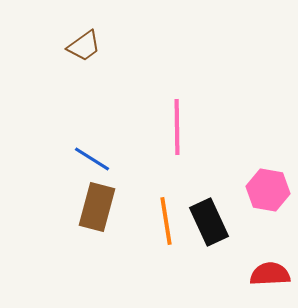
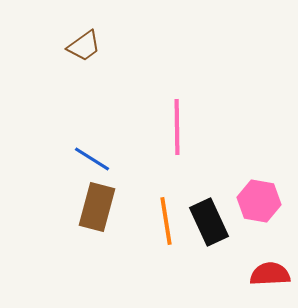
pink hexagon: moved 9 px left, 11 px down
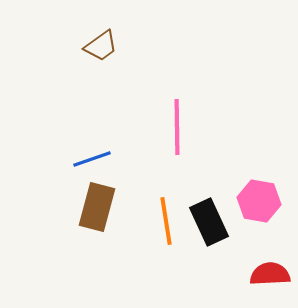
brown trapezoid: moved 17 px right
blue line: rotated 51 degrees counterclockwise
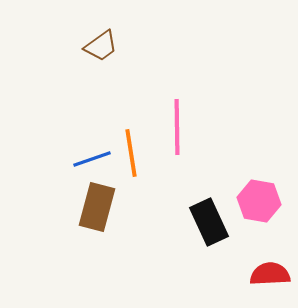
orange line: moved 35 px left, 68 px up
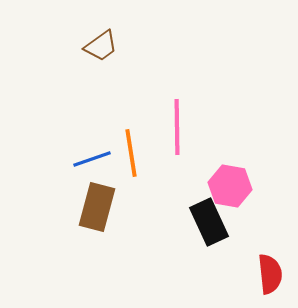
pink hexagon: moved 29 px left, 15 px up
red semicircle: rotated 87 degrees clockwise
